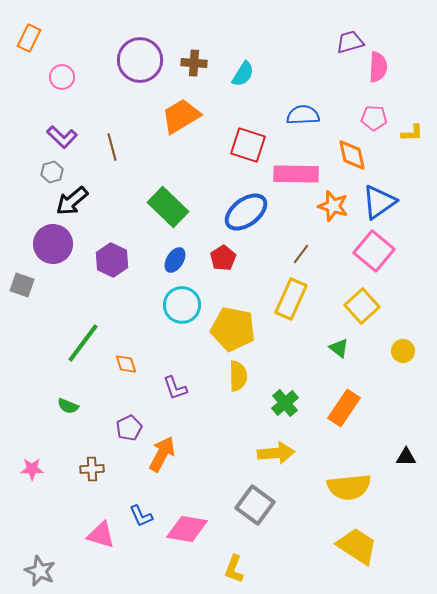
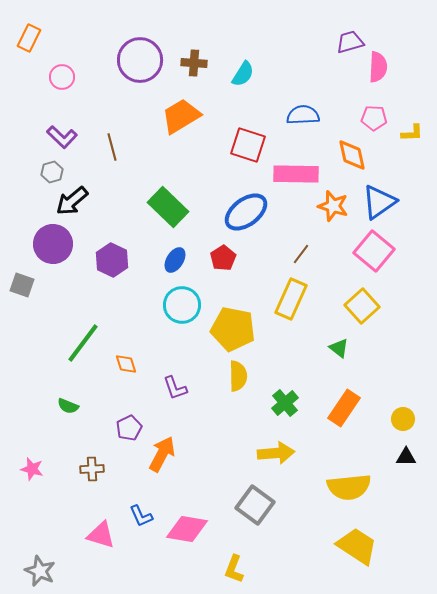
yellow circle at (403, 351): moved 68 px down
pink star at (32, 469): rotated 15 degrees clockwise
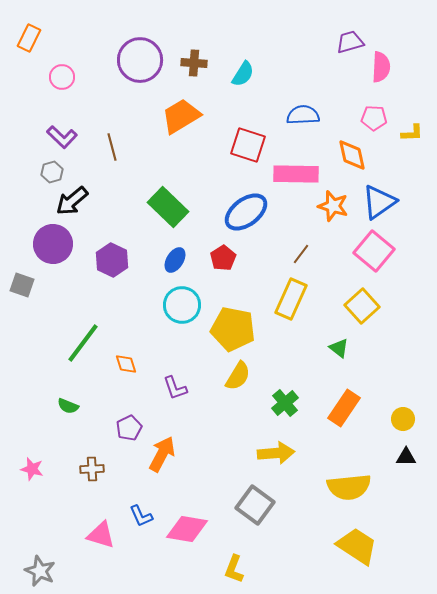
pink semicircle at (378, 67): moved 3 px right
yellow semicircle at (238, 376): rotated 32 degrees clockwise
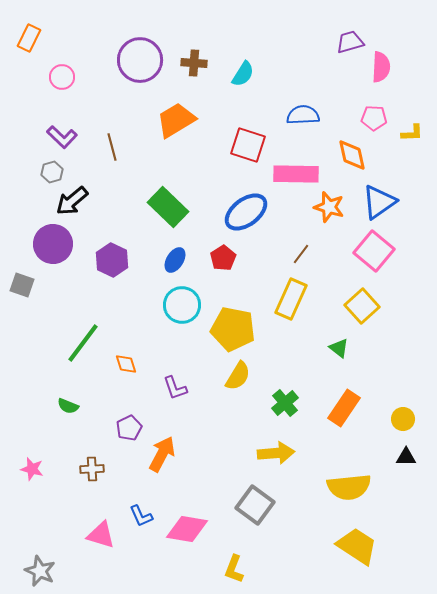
orange trapezoid at (181, 116): moved 5 px left, 4 px down
orange star at (333, 206): moved 4 px left, 1 px down
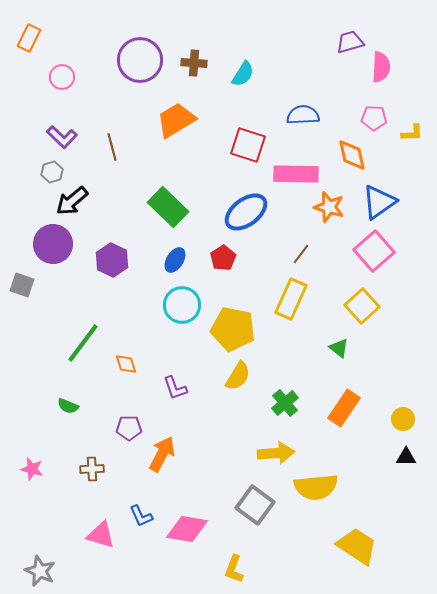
pink square at (374, 251): rotated 9 degrees clockwise
purple pentagon at (129, 428): rotated 25 degrees clockwise
yellow semicircle at (349, 487): moved 33 px left
